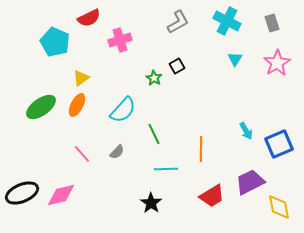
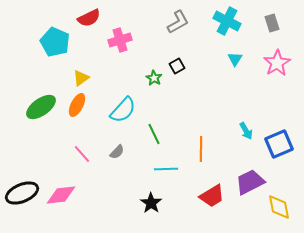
pink diamond: rotated 8 degrees clockwise
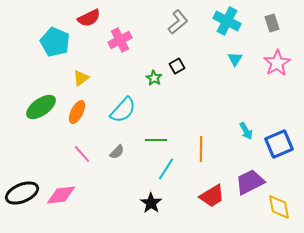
gray L-shape: rotated 10 degrees counterclockwise
pink cross: rotated 10 degrees counterclockwise
orange ellipse: moved 7 px down
green line: moved 2 px right, 6 px down; rotated 65 degrees counterclockwise
cyan line: rotated 55 degrees counterclockwise
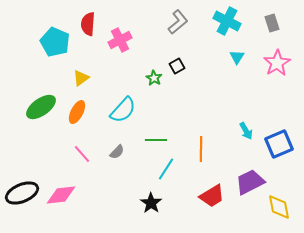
red semicircle: moved 1 px left, 6 px down; rotated 120 degrees clockwise
cyan triangle: moved 2 px right, 2 px up
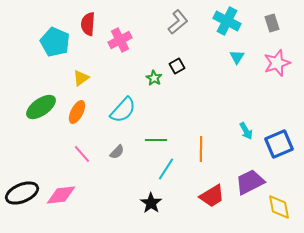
pink star: rotated 12 degrees clockwise
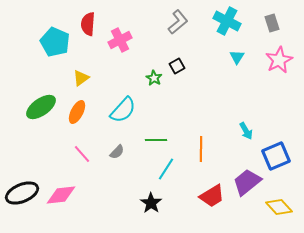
pink star: moved 2 px right, 3 px up; rotated 8 degrees counterclockwise
blue square: moved 3 px left, 12 px down
purple trapezoid: moved 3 px left; rotated 12 degrees counterclockwise
yellow diamond: rotated 32 degrees counterclockwise
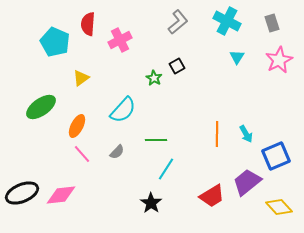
orange ellipse: moved 14 px down
cyan arrow: moved 3 px down
orange line: moved 16 px right, 15 px up
